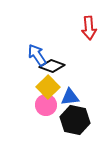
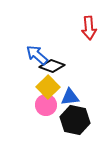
blue arrow: rotated 15 degrees counterclockwise
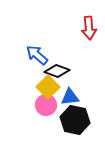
black diamond: moved 5 px right, 5 px down
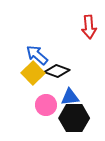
red arrow: moved 1 px up
yellow square: moved 15 px left, 14 px up
black hexagon: moved 1 px left, 2 px up; rotated 12 degrees counterclockwise
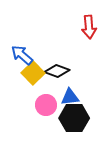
blue arrow: moved 15 px left
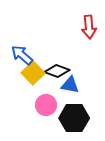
blue triangle: moved 12 px up; rotated 18 degrees clockwise
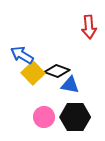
blue arrow: rotated 10 degrees counterclockwise
pink circle: moved 2 px left, 12 px down
black hexagon: moved 1 px right, 1 px up
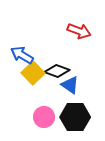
red arrow: moved 10 px left, 4 px down; rotated 65 degrees counterclockwise
blue triangle: rotated 24 degrees clockwise
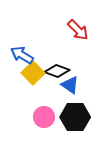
red arrow: moved 1 px left, 1 px up; rotated 25 degrees clockwise
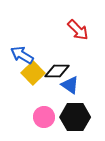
black diamond: rotated 20 degrees counterclockwise
